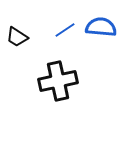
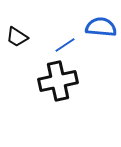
blue line: moved 15 px down
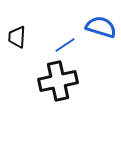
blue semicircle: rotated 12 degrees clockwise
black trapezoid: rotated 60 degrees clockwise
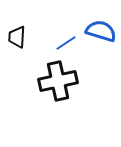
blue semicircle: moved 4 px down
blue line: moved 1 px right, 2 px up
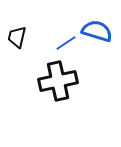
blue semicircle: moved 4 px left
black trapezoid: rotated 10 degrees clockwise
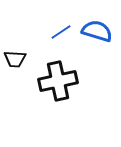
black trapezoid: moved 2 px left, 22 px down; rotated 100 degrees counterclockwise
blue line: moved 5 px left, 11 px up
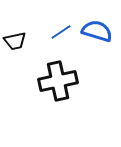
black trapezoid: moved 18 px up; rotated 15 degrees counterclockwise
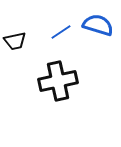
blue semicircle: moved 1 px right, 6 px up
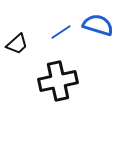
black trapezoid: moved 2 px right, 3 px down; rotated 30 degrees counterclockwise
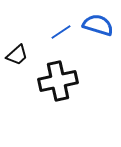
black trapezoid: moved 11 px down
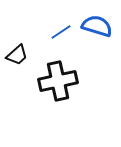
blue semicircle: moved 1 px left, 1 px down
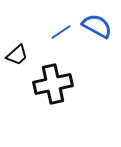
blue semicircle: rotated 12 degrees clockwise
black cross: moved 5 px left, 3 px down
